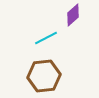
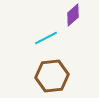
brown hexagon: moved 8 px right
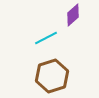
brown hexagon: rotated 12 degrees counterclockwise
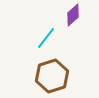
cyan line: rotated 25 degrees counterclockwise
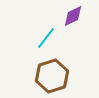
purple diamond: moved 1 px down; rotated 15 degrees clockwise
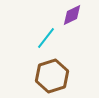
purple diamond: moved 1 px left, 1 px up
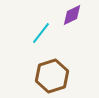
cyan line: moved 5 px left, 5 px up
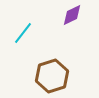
cyan line: moved 18 px left
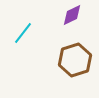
brown hexagon: moved 23 px right, 16 px up
